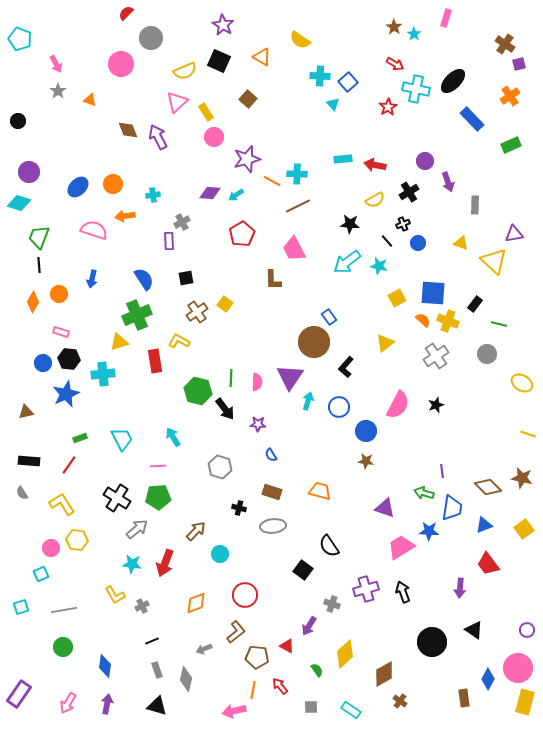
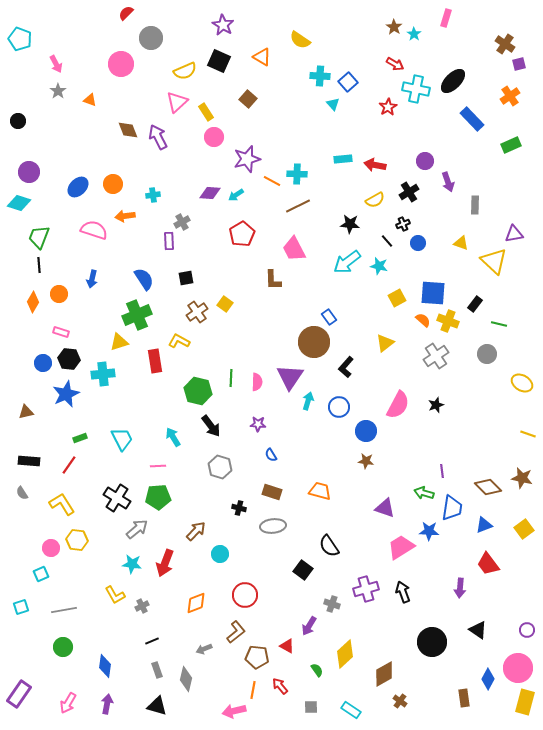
black arrow at (225, 409): moved 14 px left, 17 px down
black triangle at (474, 630): moved 4 px right
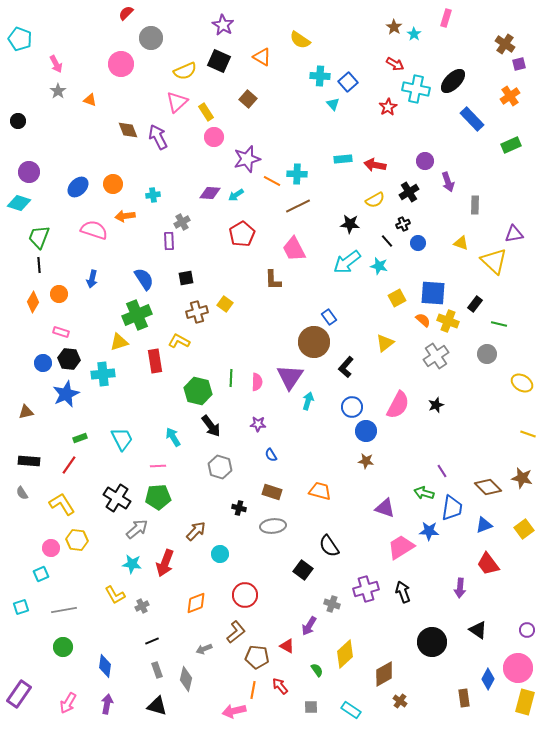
brown cross at (197, 312): rotated 20 degrees clockwise
blue circle at (339, 407): moved 13 px right
purple line at (442, 471): rotated 24 degrees counterclockwise
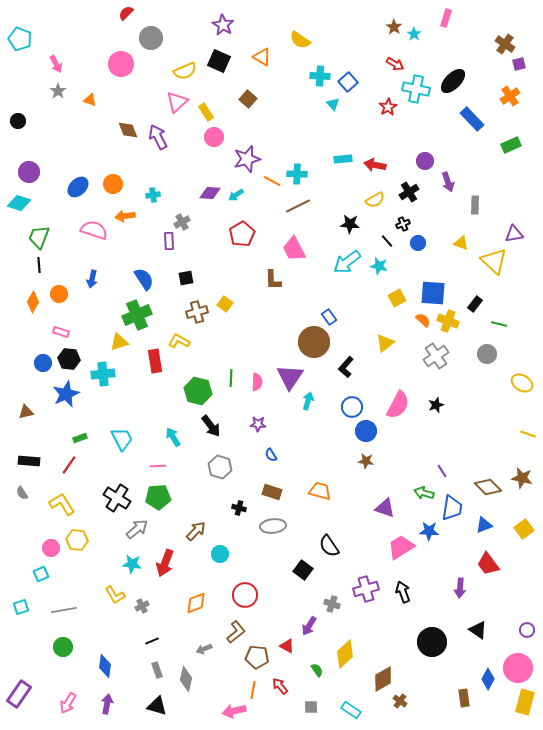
brown diamond at (384, 674): moved 1 px left, 5 px down
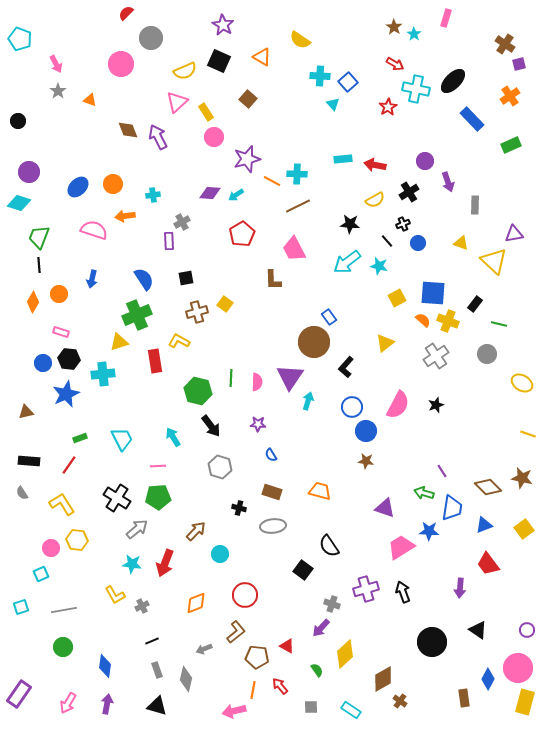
purple arrow at (309, 626): moved 12 px right, 2 px down; rotated 12 degrees clockwise
